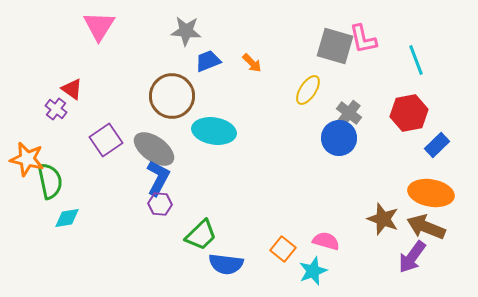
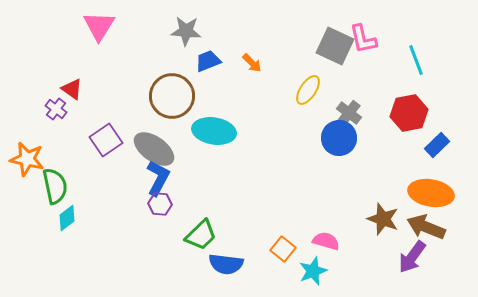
gray square: rotated 9 degrees clockwise
green semicircle: moved 5 px right, 5 px down
cyan diamond: rotated 28 degrees counterclockwise
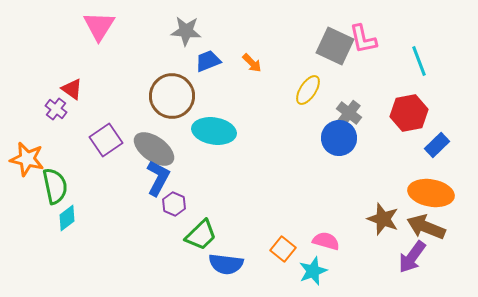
cyan line: moved 3 px right, 1 px down
purple hexagon: moved 14 px right; rotated 20 degrees clockwise
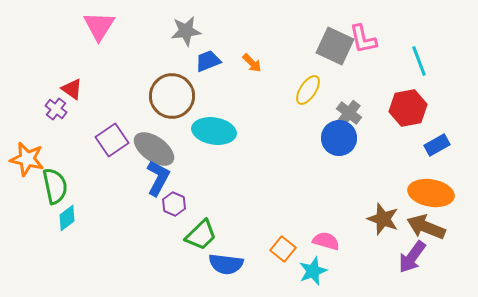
gray star: rotated 12 degrees counterclockwise
red hexagon: moved 1 px left, 5 px up
purple square: moved 6 px right
blue rectangle: rotated 15 degrees clockwise
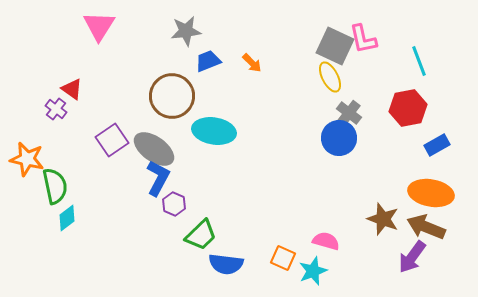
yellow ellipse: moved 22 px right, 13 px up; rotated 60 degrees counterclockwise
orange square: moved 9 px down; rotated 15 degrees counterclockwise
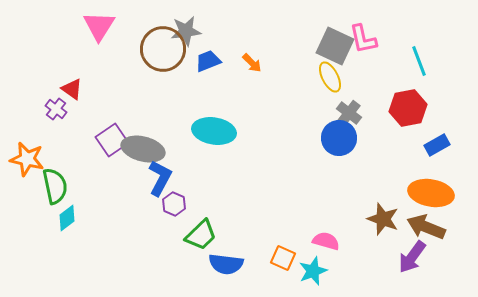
brown circle: moved 9 px left, 47 px up
gray ellipse: moved 11 px left; rotated 21 degrees counterclockwise
blue L-shape: moved 2 px right
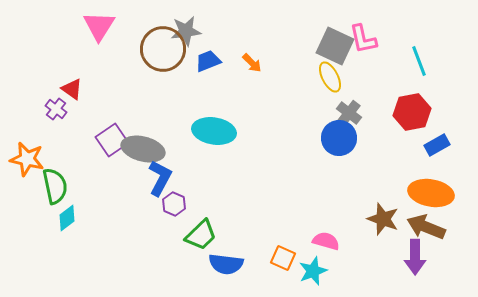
red hexagon: moved 4 px right, 4 px down
purple arrow: moved 3 px right; rotated 36 degrees counterclockwise
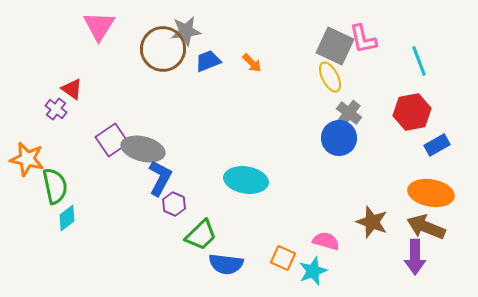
cyan ellipse: moved 32 px right, 49 px down
brown star: moved 11 px left, 3 px down
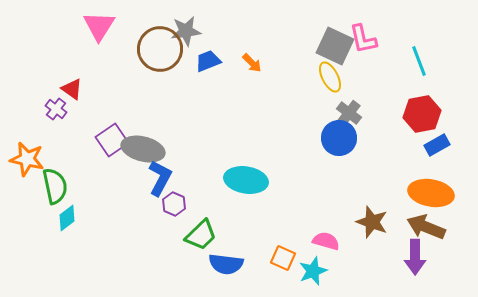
brown circle: moved 3 px left
red hexagon: moved 10 px right, 2 px down
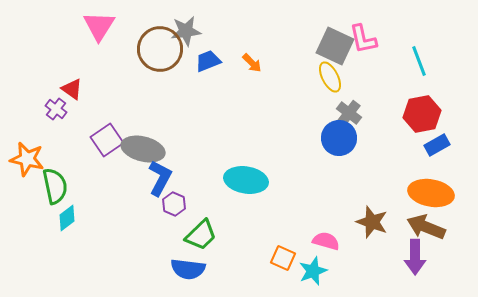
purple square: moved 5 px left
blue semicircle: moved 38 px left, 5 px down
